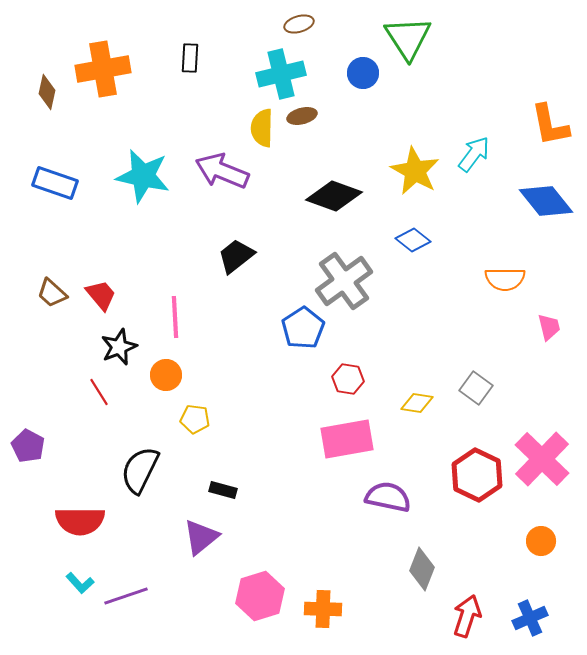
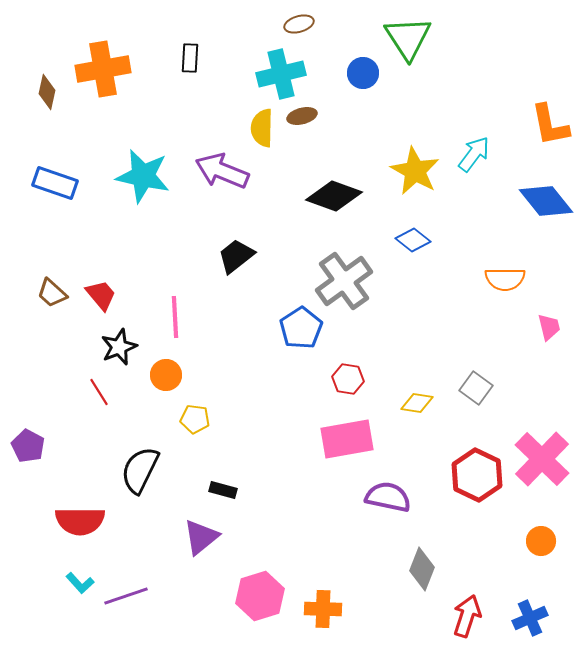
blue pentagon at (303, 328): moved 2 px left
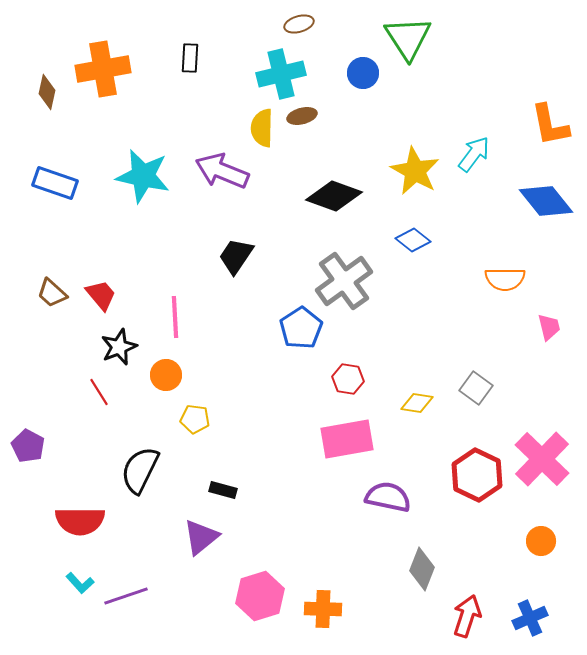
black trapezoid at (236, 256): rotated 18 degrees counterclockwise
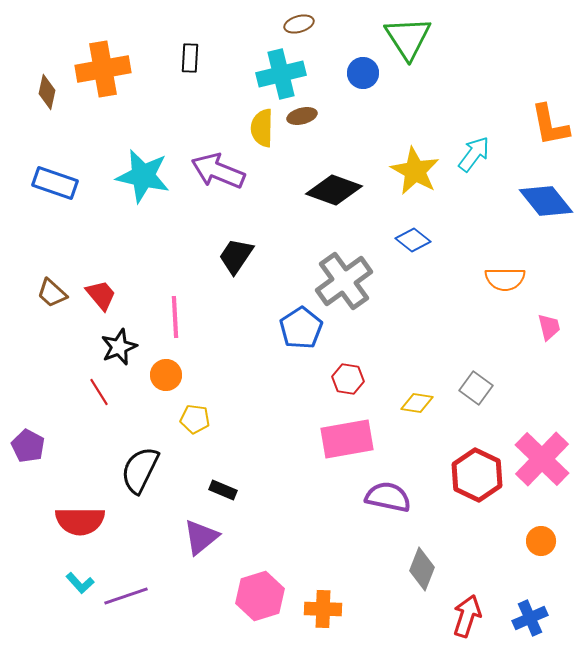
purple arrow at (222, 171): moved 4 px left
black diamond at (334, 196): moved 6 px up
black rectangle at (223, 490): rotated 8 degrees clockwise
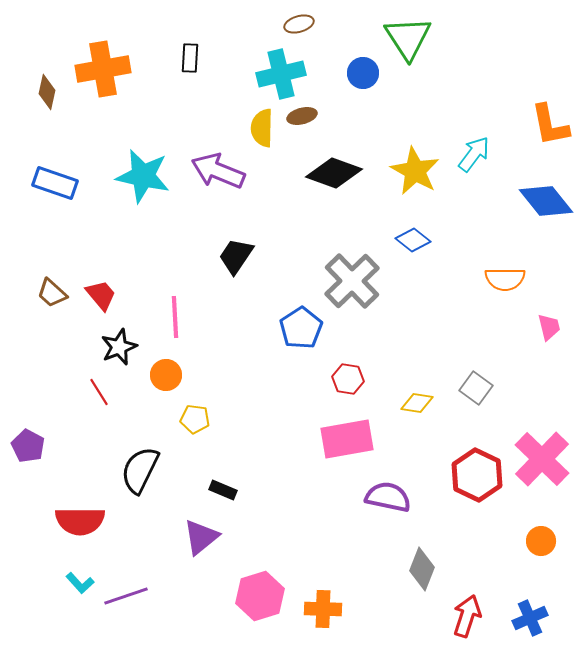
black diamond at (334, 190): moved 17 px up
gray cross at (344, 281): moved 8 px right; rotated 8 degrees counterclockwise
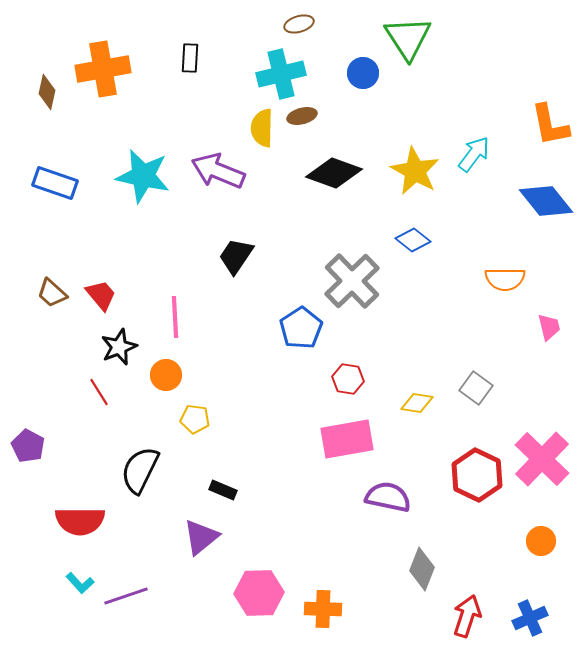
pink hexagon at (260, 596): moved 1 px left, 3 px up; rotated 15 degrees clockwise
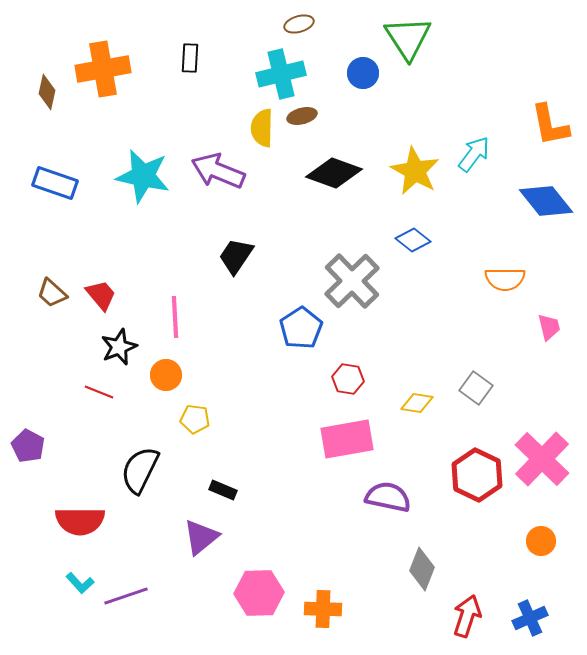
red line at (99, 392): rotated 36 degrees counterclockwise
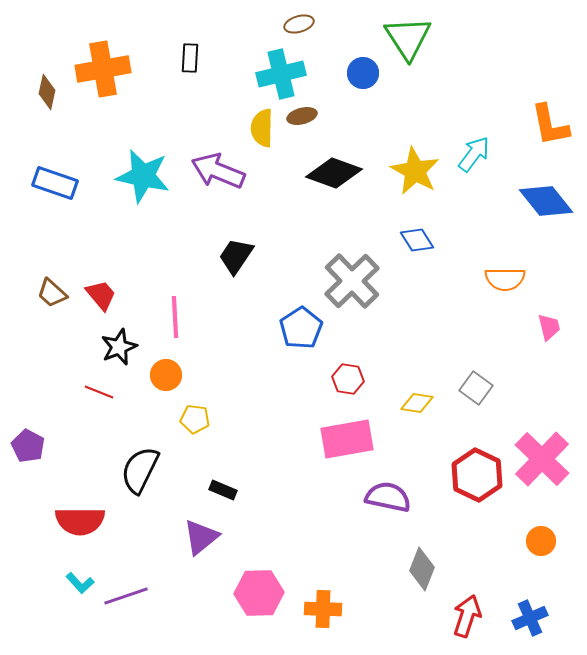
blue diamond at (413, 240): moved 4 px right; rotated 20 degrees clockwise
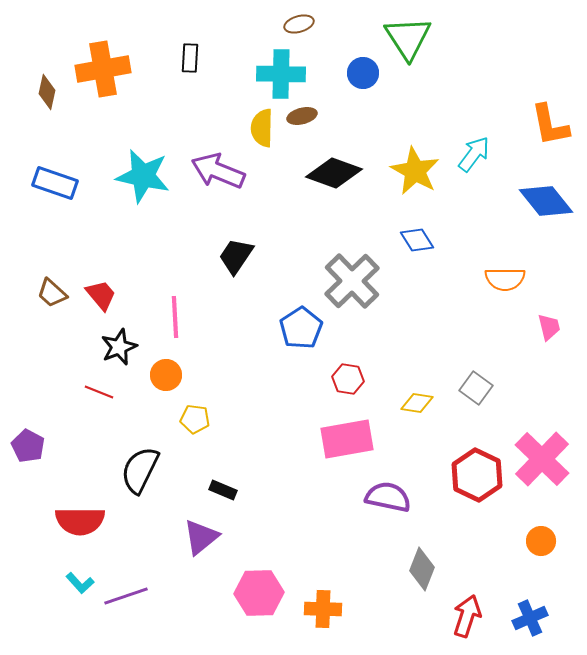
cyan cross at (281, 74): rotated 15 degrees clockwise
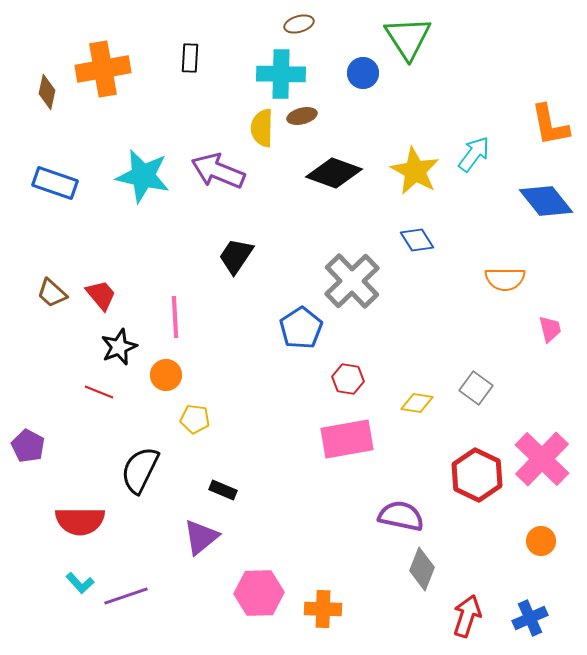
pink trapezoid at (549, 327): moved 1 px right, 2 px down
purple semicircle at (388, 497): moved 13 px right, 19 px down
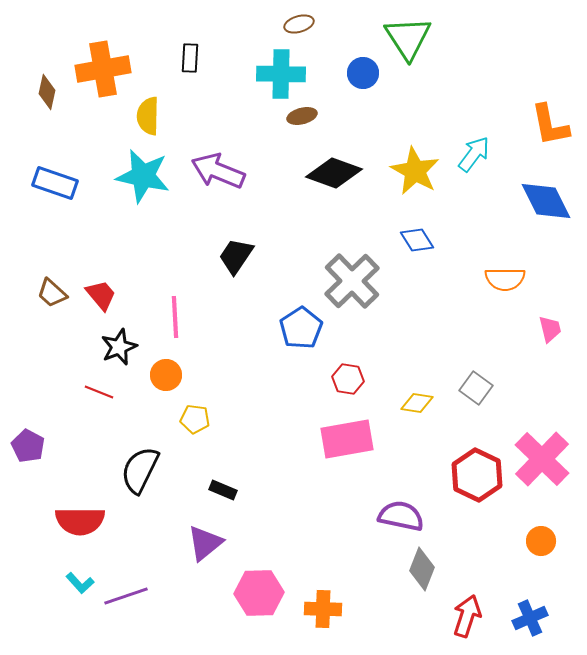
yellow semicircle at (262, 128): moved 114 px left, 12 px up
blue diamond at (546, 201): rotated 12 degrees clockwise
purple triangle at (201, 537): moved 4 px right, 6 px down
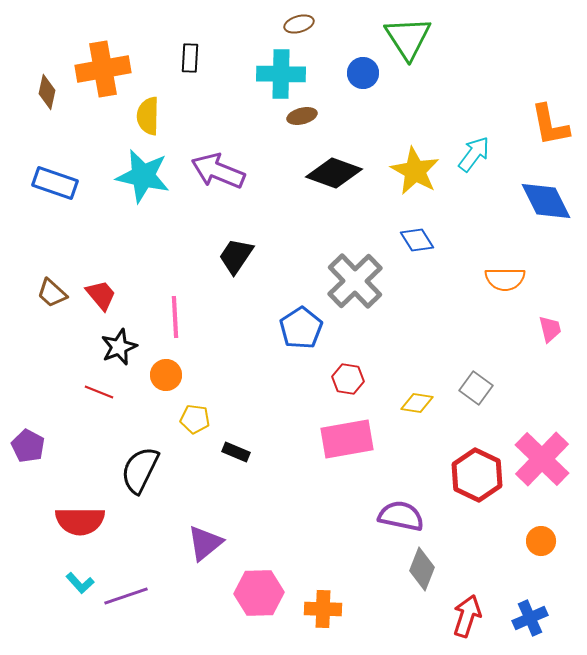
gray cross at (352, 281): moved 3 px right
black rectangle at (223, 490): moved 13 px right, 38 px up
